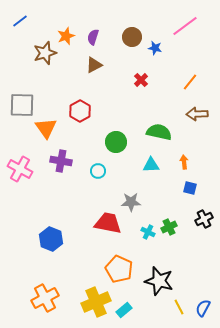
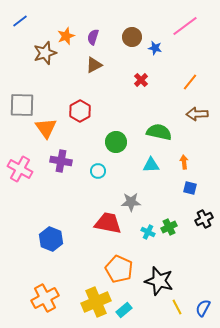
yellow line: moved 2 px left
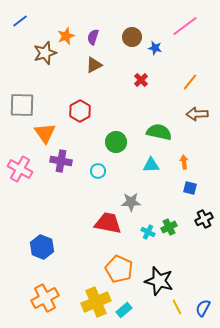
orange triangle: moved 1 px left, 5 px down
blue hexagon: moved 9 px left, 8 px down
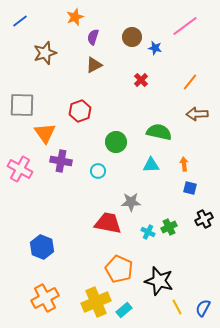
orange star: moved 9 px right, 19 px up
red hexagon: rotated 10 degrees clockwise
orange arrow: moved 2 px down
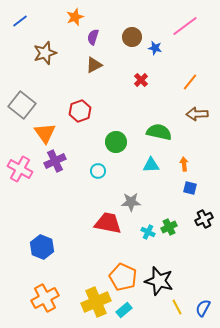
gray square: rotated 36 degrees clockwise
purple cross: moved 6 px left; rotated 35 degrees counterclockwise
orange pentagon: moved 4 px right, 8 px down
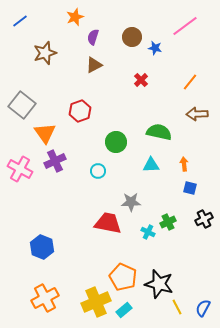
green cross: moved 1 px left, 5 px up
black star: moved 3 px down
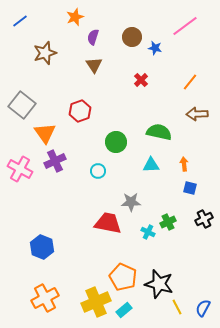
brown triangle: rotated 36 degrees counterclockwise
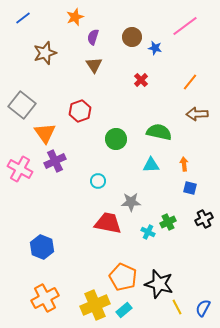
blue line: moved 3 px right, 3 px up
green circle: moved 3 px up
cyan circle: moved 10 px down
yellow cross: moved 1 px left, 3 px down
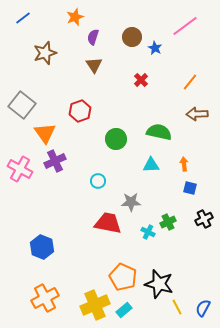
blue star: rotated 16 degrees clockwise
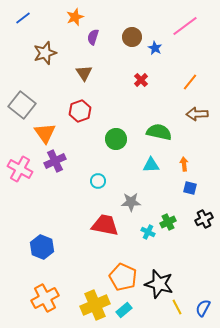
brown triangle: moved 10 px left, 8 px down
red trapezoid: moved 3 px left, 2 px down
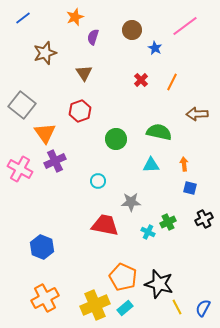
brown circle: moved 7 px up
orange line: moved 18 px left; rotated 12 degrees counterclockwise
cyan rectangle: moved 1 px right, 2 px up
